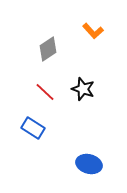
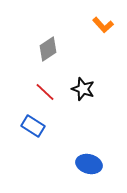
orange L-shape: moved 10 px right, 6 px up
blue rectangle: moved 2 px up
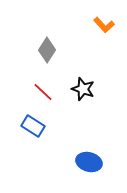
orange L-shape: moved 1 px right
gray diamond: moved 1 px left, 1 px down; rotated 25 degrees counterclockwise
red line: moved 2 px left
blue ellipse: moved 2 px up
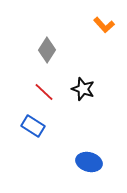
red line: moved 1 px right
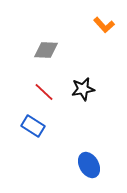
gray diamond: moved 1 px left; rotated 60 degrees clockwise
black star: rotated 30 degrees counterclockwise
blue ellipse: moved 3 px down; rotated 45 degrees clockwise
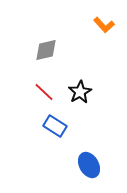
gray diamond: rotated 15 degrees counterclockwise
black star: moved 3 px left, 3 px down; rotated 20 degrees counterclockwise
blue rectangle: moved 22 px right
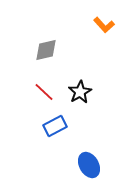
blue rectangle: rotated 60 degrees counterclockwise
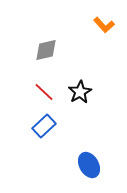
blue rectangle: moved 11 px left; rotated 15 degrees counterclockwise
